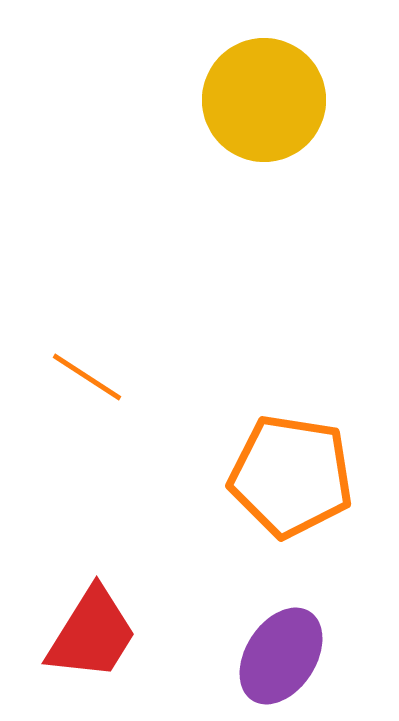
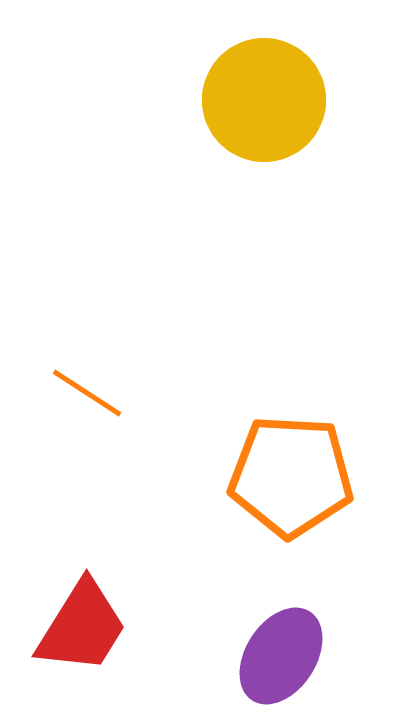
orange line: moved 16 px down
orange pentagon: rotated 6 degrees counterclockwise
red trapezoid: moved 10 px left, 7 px up
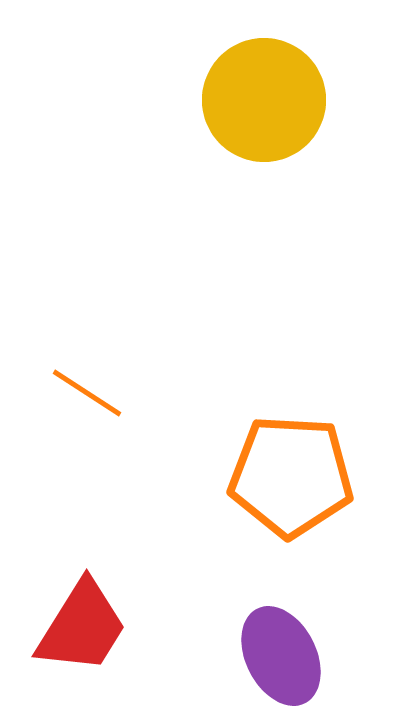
purple ellipse: rotated 60 degrees counterclockwise
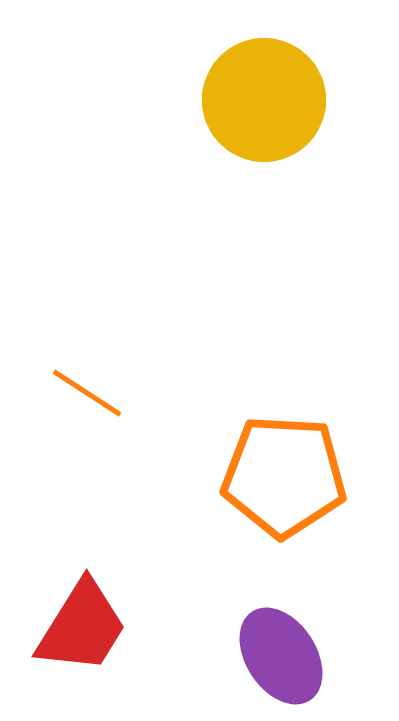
orange pentagon: moved 7 px left
purple ellipse: rotated 6 degrees counterclockwise
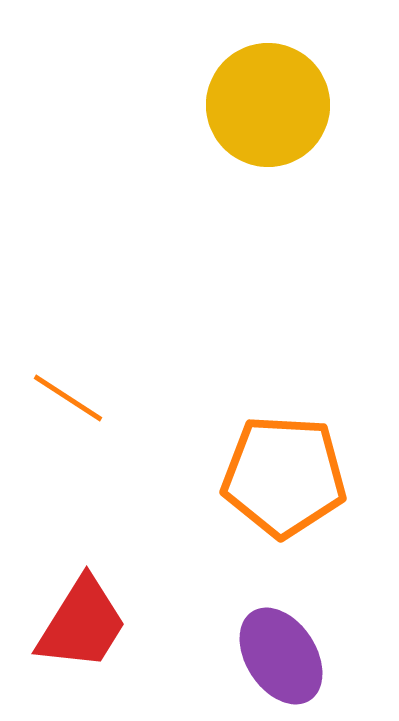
yellow circle: moved 4 px right, 5 px down
orange line: moved 19 px left, 5 px down
red trapezoid: moved 3 px up
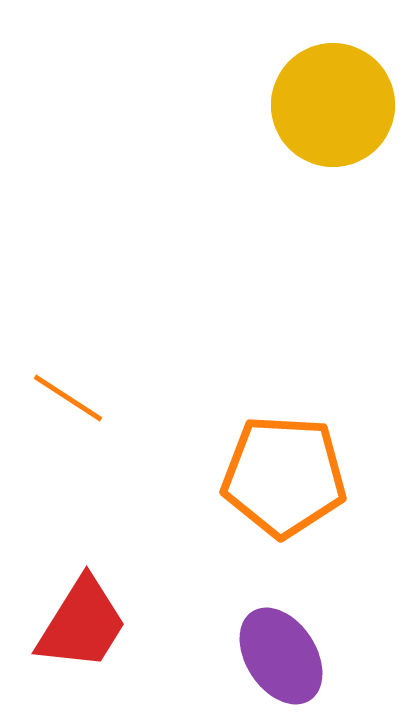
yellow circle: moved 65 px right
